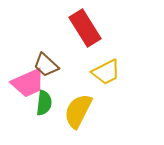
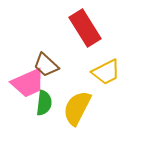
yellow semicircle: moved 1 px left, 3 px up
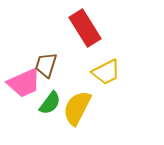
brown trapezoid: rotated 64 degrees clockwise
pink trapezoid: moved 4 px left
green semicircle: moved 6 px right; rotated 30 degrees clockwise
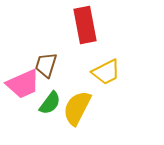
red rectangle: moved 3 px up; rotated 21 degrees clockwise
pink trapezoid: moved 1 px left, 1 px down
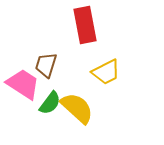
pink trapezoid: rotated 123 degrees counterclockwise
yellow semicircle: rotated 105 degrees clockwise
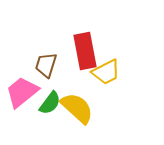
red rectangle: moved 26 px down
pink trapezoid: moved 1 px left, 8 px down; rotated 72 degrees counterclockwise
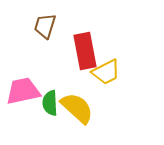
brown trapezoid: moved 1 px left, 39 px up
pink trapezoid: moved 1 px right, 1 px up; rotated 27 degrees clockwise
green semicircle: rotated 140 degrees clockwise
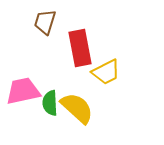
brown trapezoid: moved 4 px up
red rectangle: moved 5 px left, 3 px up
